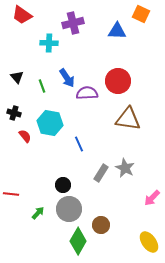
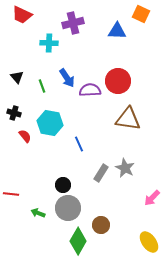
red trapezoid: rotated 10 degrees counterclockwise
purple semicircle: moved 3 px right, 3 px up
gray circle: moved 1 px left, 1 px up
green arrow: rotated 112 degrees counterclockwise
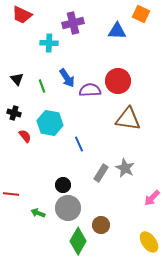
black triangle: moved 2 px down
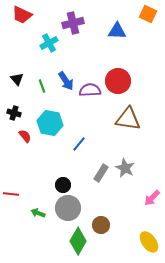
orange square: moved 7 px right
cyan cross: rotated 30 degrees counterclockwise
blue arrow: moved 1 px left, 3 px down
blue line: rotated 63 degrees clockwise
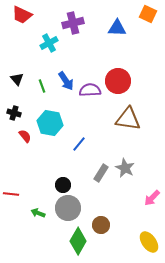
blue triangle: moved 3 px up
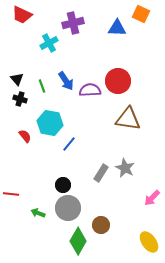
orange square: moved 7 px left
black cross: moved 6 px right, 14 px up
blue line: moved 10 px left
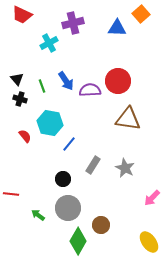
orange square: rotated 24 degrees clockwise
gray rectangle: moved 8 px left, 8 px up
black circle: moved 6 px up
green arrow: moved 2 px down; rotated 16 degrees clockwise
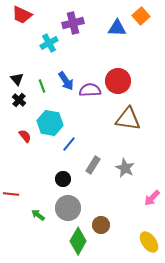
orange square: moved 2 px down
black cross: moved 1 px left, 1 px down; rotated 24 degrees clockwise
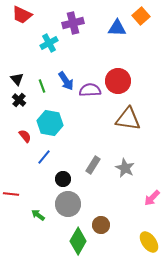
blue line: moved 25 px left, 13 px down
gray circle: moved 4 px up
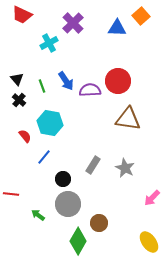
purple cross: rotated 30 degrees counterclockwise
brown circle: moved 2 px left, 2 px up
